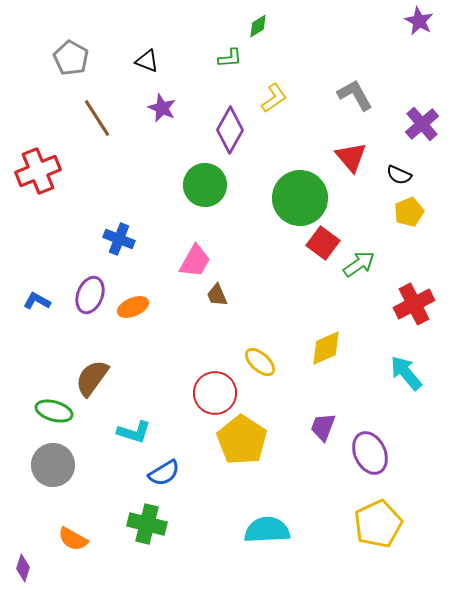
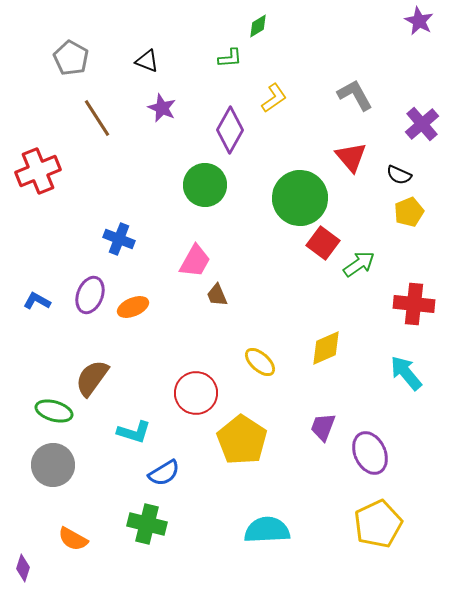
red cross at (414, 304): rotated 33 degrees clockwise
red circle at (215, 393): moved 19 px left
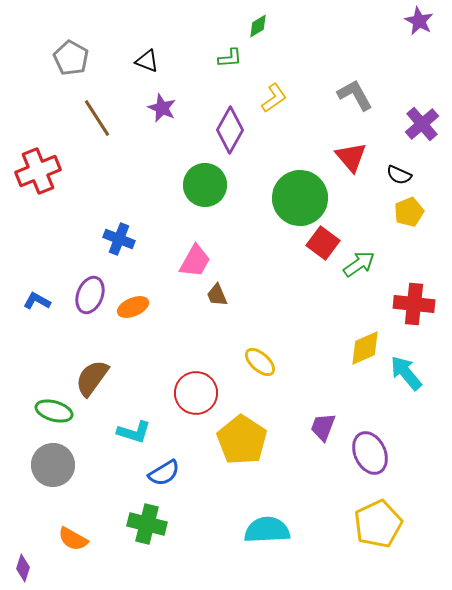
yellow diamond at (326, 348): moved 39 px right
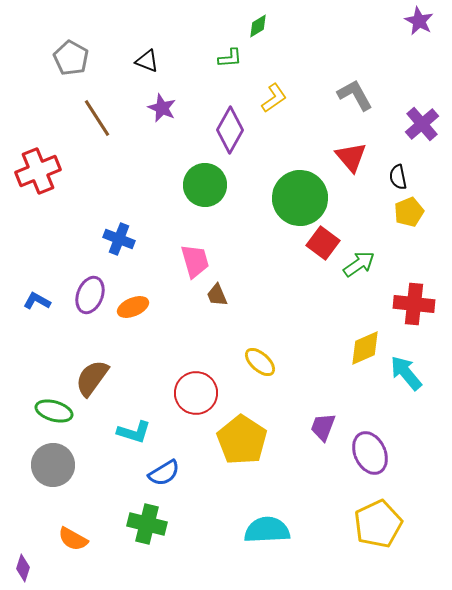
black semicircle at (399, 175): moved 1 px left, 2 px down; rotated 55 degrees clockwise
pink trapezoid at (195, 261): rotated 45 degrees counterclockwise
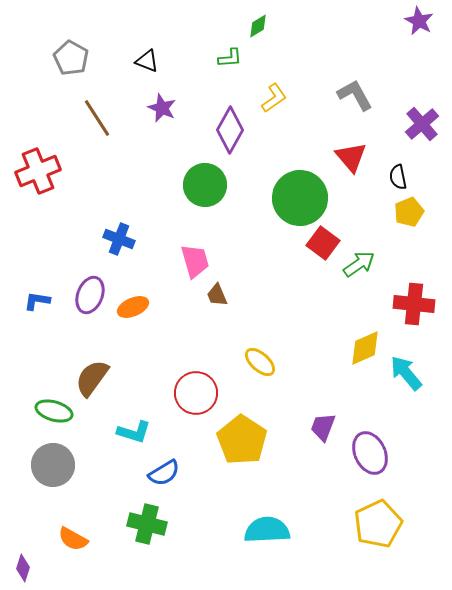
blue L-shape at (37, 301): rotated 20 degrees counterclockwise
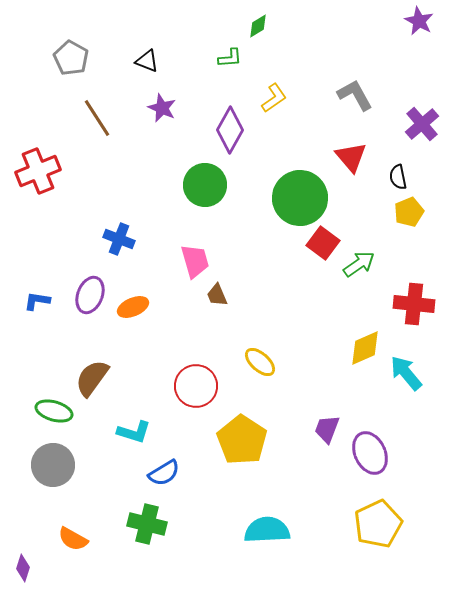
red circle at (196, 393): moved 7 px up
purple trapezoid at (323, 427): moved 4 px right, 2 px down
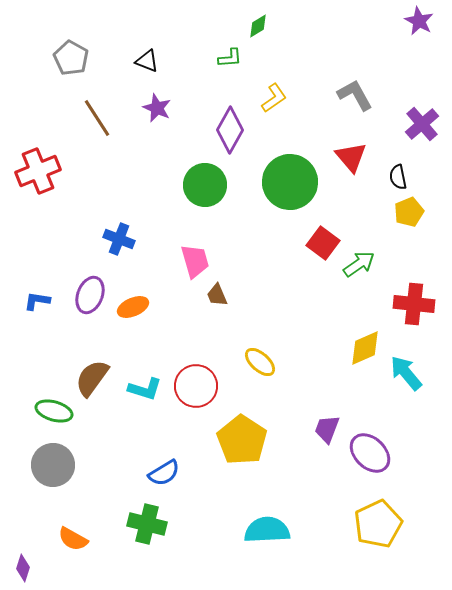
purple star at (162, 108): moved 5 px left
green circle at (300, 198): moved 10 px left, 16 px up
cyan L-shape at (134, 432): moved 11 px right, 43 px up
purple ellipse at (370, 453): rotated 21 degrees counterclockwise
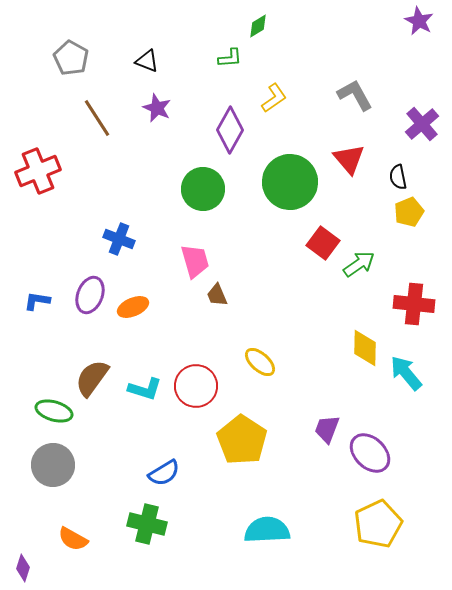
red triangle at (351, 157): moved 2 px left, 2 px down
green circle at (205, 185): moved 2 px left, 4 px down
yellow diamond at (365, 348): rotated 66 degrees counterclockwise
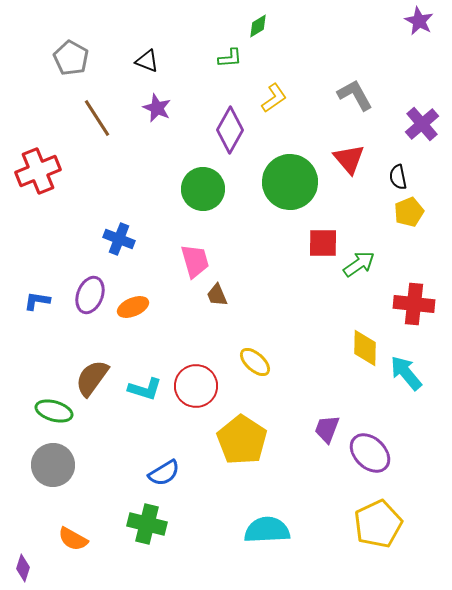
red square at (323, 243): rotated 36 degrees counterclockwise
yellow ellipse at (260, 362): moved 5 px left
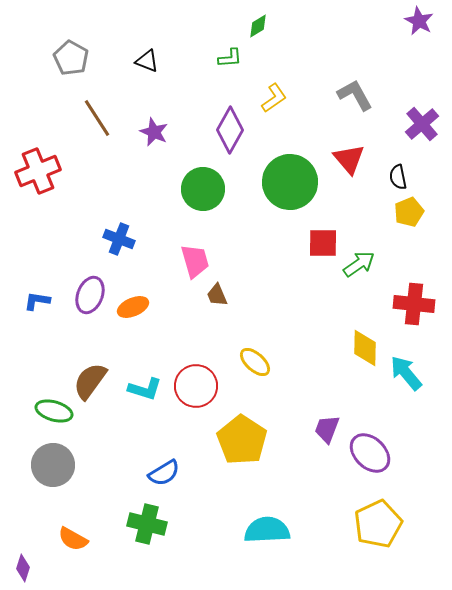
purple star at (157, 108): moved 3 px left, 24 px down
brown semicircle at (92, 378): moved 2 px left, 3 px down
